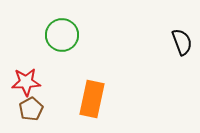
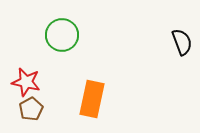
red star: rotated 16 degrees clockwise
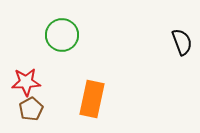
red star: rotated 16 degrees counterclockwise
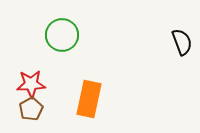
red star: moved 5 px right, 2 px down
orange rectangle: moved 3 px left
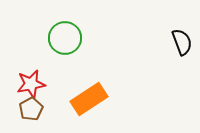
green circle: moved 3 px right, 3 px down
red star: rotated 8 degrees counterclockwise
orange rectangle: rotated 45 degrees clockwise
